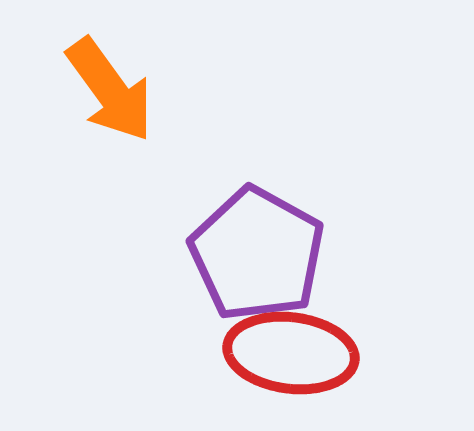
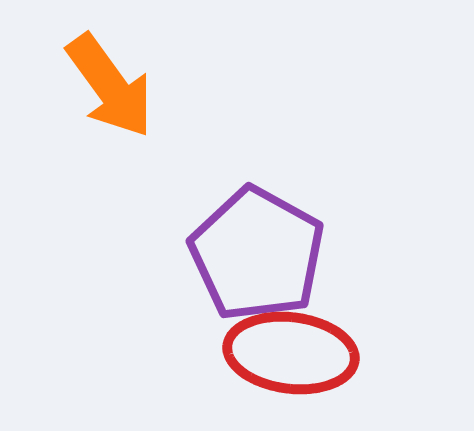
orange arrow: moved 4 px up
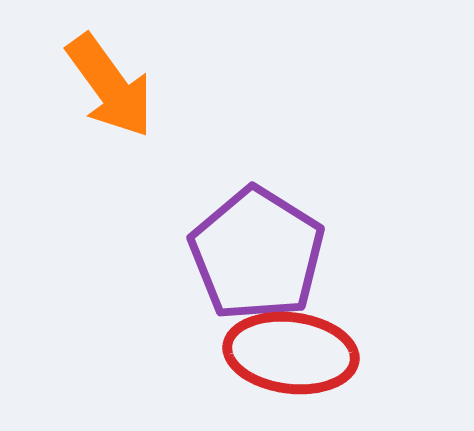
purple pentagon: rotated 3 degrees clockwise
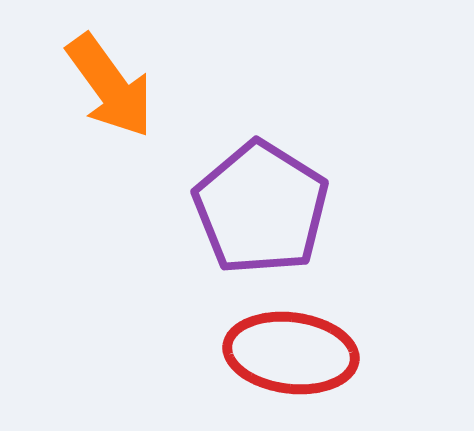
purple pentagon: moved 4 px right, 46 px up
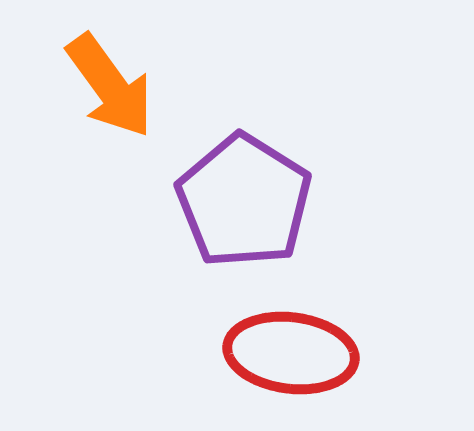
purple pentagon: moved 17 px left, 7 px up
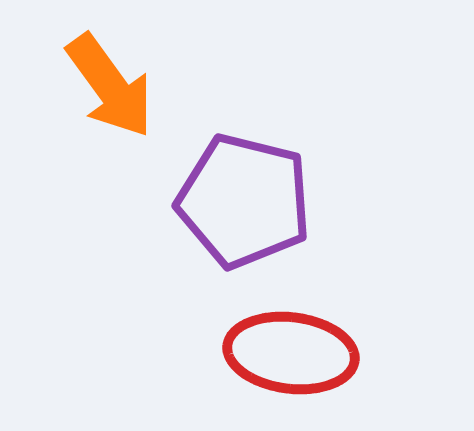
purple pentagon: rotated 18 degrees counterclockwise
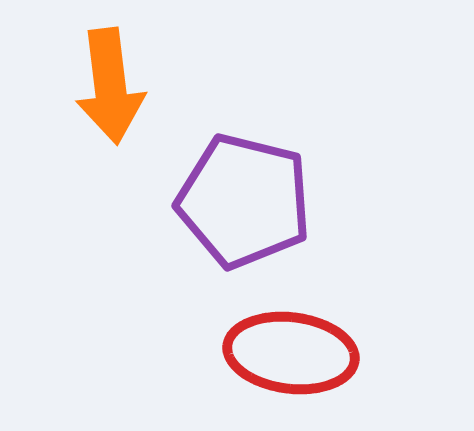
orange arrow: rotated 29 degrees clockwise
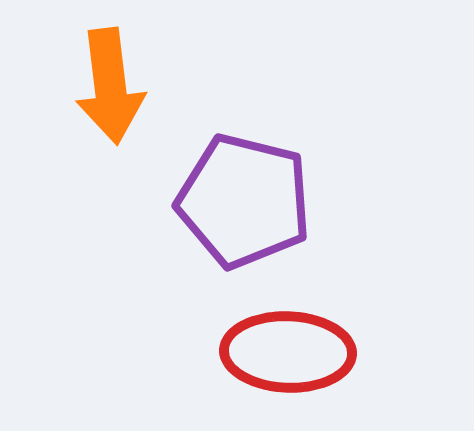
red ellipse: moved 3 px left, 1 px up; rotated 5 degrees counterclockwise
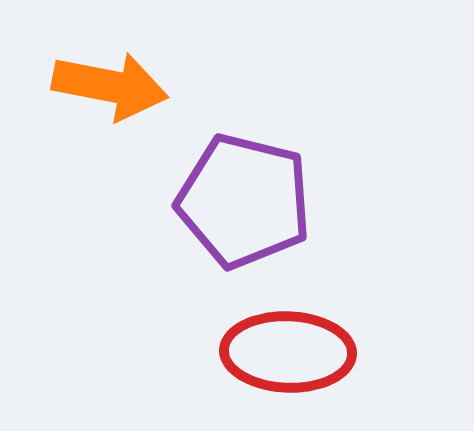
orange arrow: rotated 72 degrees counterclockwise
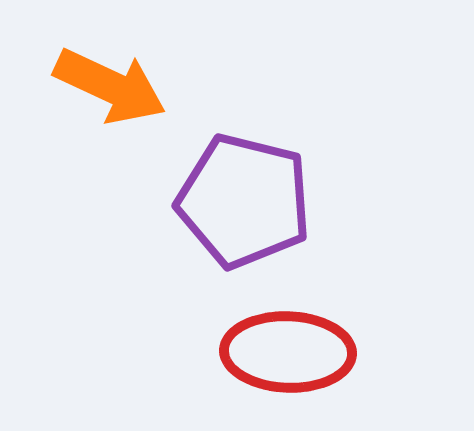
orange arrow: rotated 14 degrees clockwise
